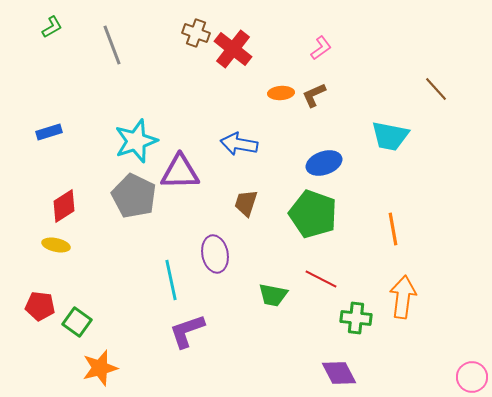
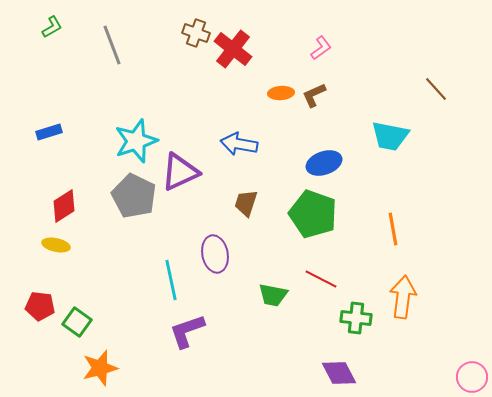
purple triangle: rotated 24 degrees counterclockwise
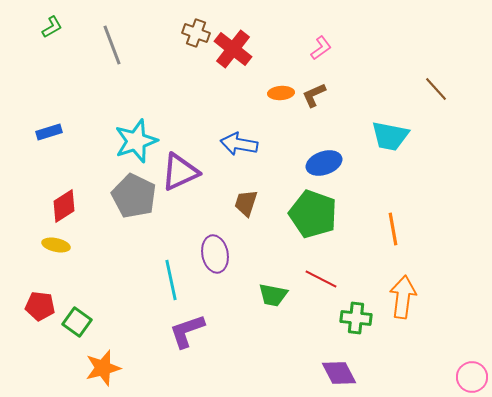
orange star: moved 3 px right
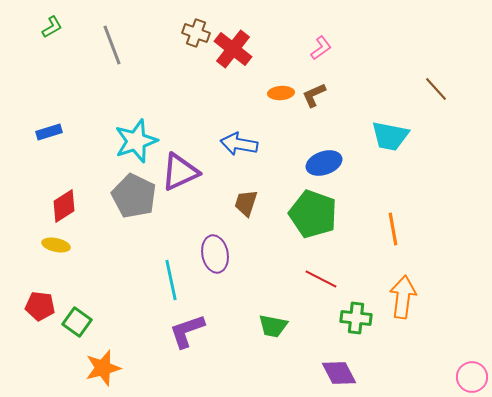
green trapezoid: moved 31 px down
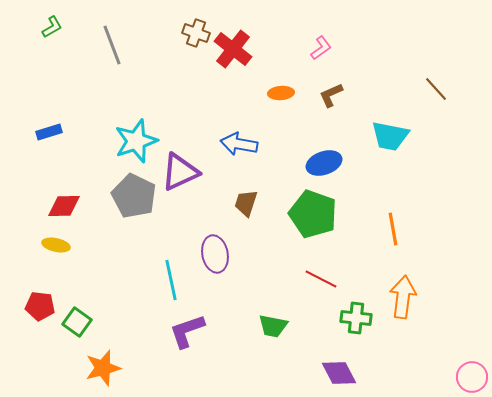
brown L-shape: moved 17 px right
red diamond: rotated 32 degrees clockwise
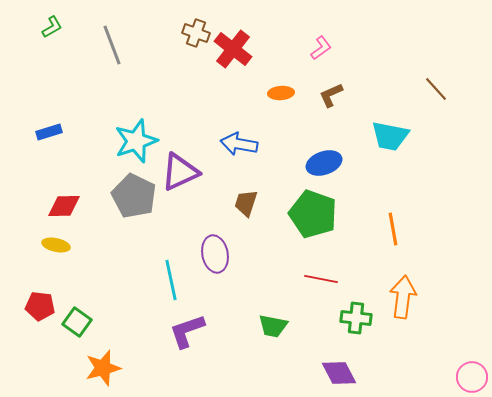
red line: rotated 16 degrees counterclockwise
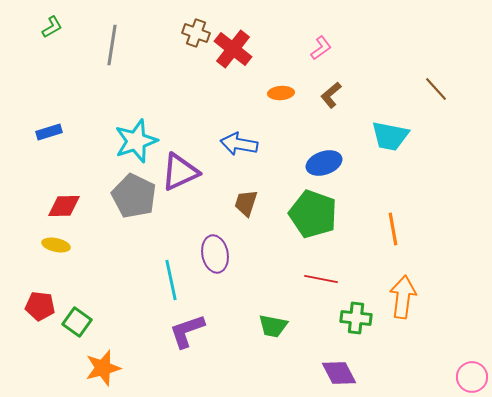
gray line: rotated 30 degrees clockwise
brown L-shape: rotated 16 degrees counterclockwise
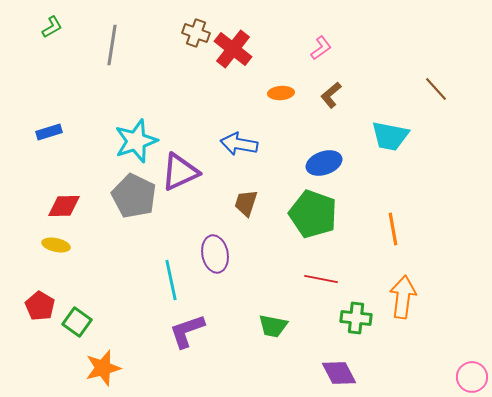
red pentagon: rotated 24 degrees clockwise
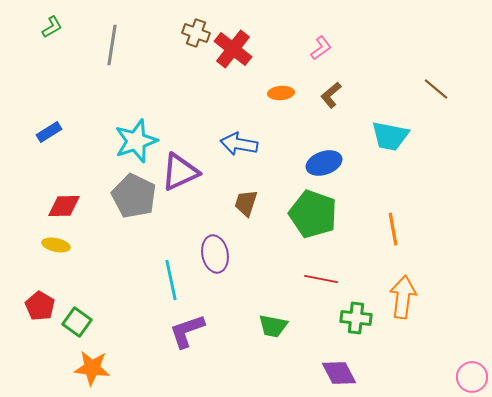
brown line: rotated 8 degrees counterclockwise
blue rectangle: rotated 15 degrees counterclockwise
orange star: moved 11 px left; rotated 21 degrees clockwise
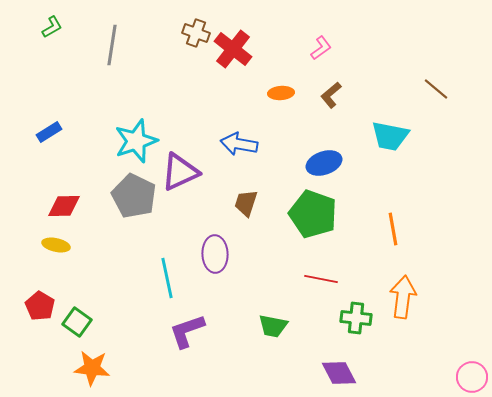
purple ellipse: rotated 9 degrees clockwise
cyan line: moved 4 px left, 2 px up
